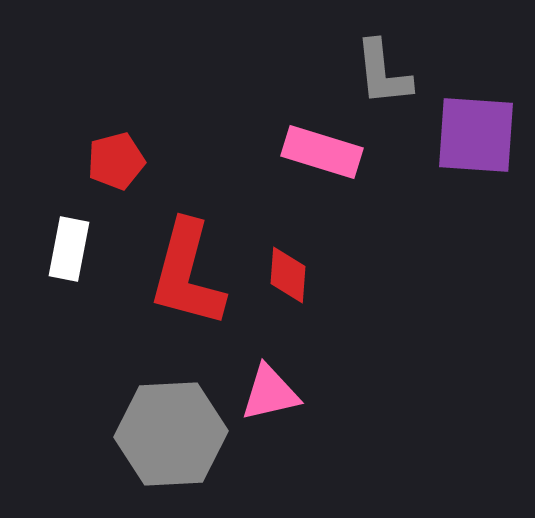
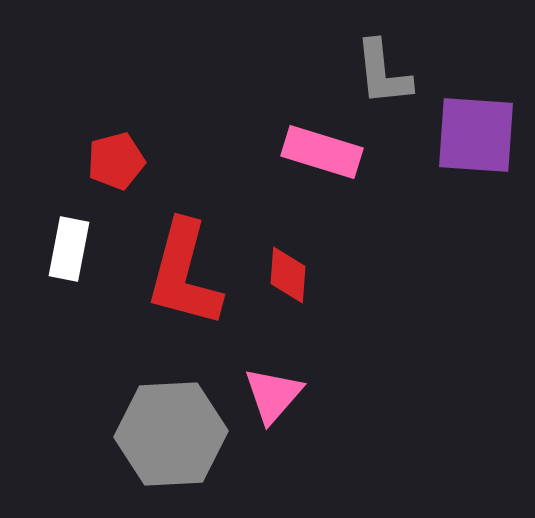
red L-shape: moved 3 px left
pink triangle: moved 3 px right, 2 px down; rotated 36 degrees counterclockwise
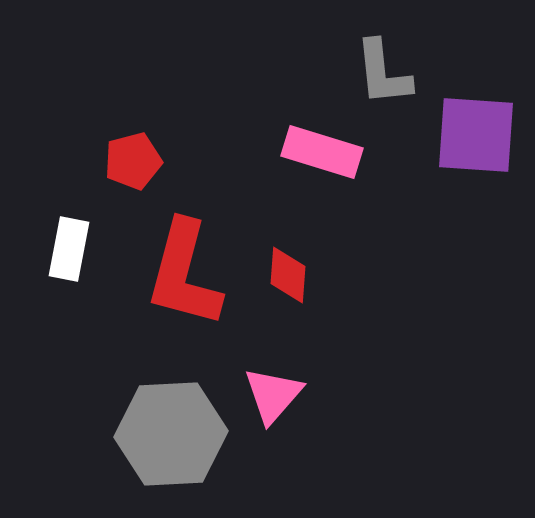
red pentagon: moved 17 px right
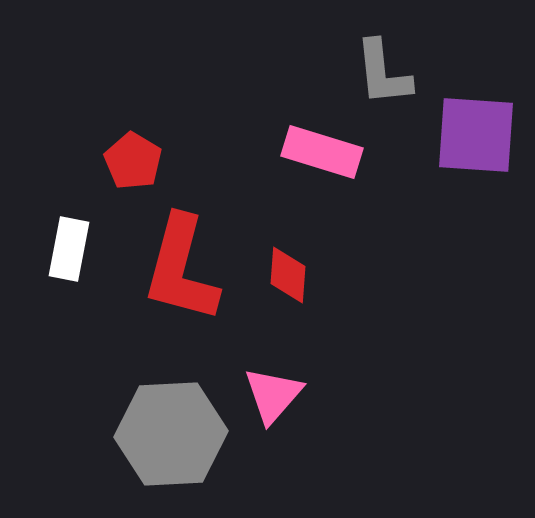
red pentagon: rotated 26 degrees counterclockwise
red L-shape: moved 3 px left, 5 px up
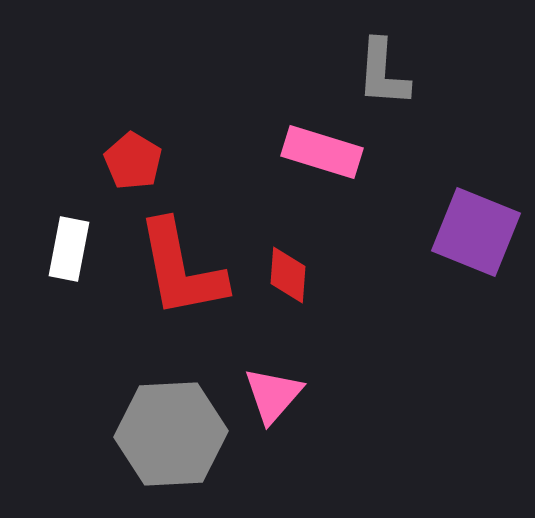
gray L-shape: rotated 10 degrees clockwise
purple square: moved 97 px down; rotated 18 degrees clockwise
red L-shape: rotated 26 degrees counterclockwise
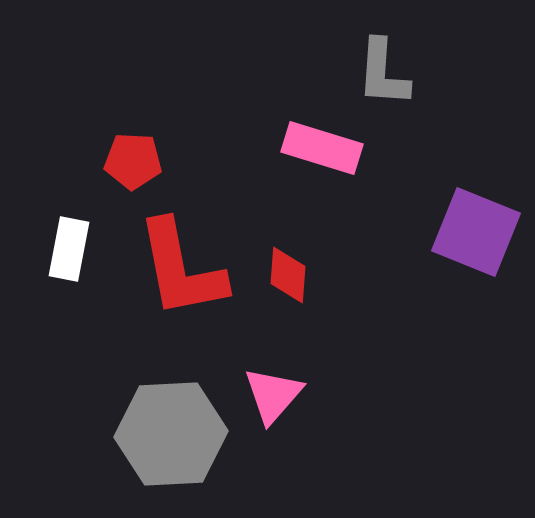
pink rectangle: moved 4 px up
red pentagon: rotated 28 degrees counterclockwise
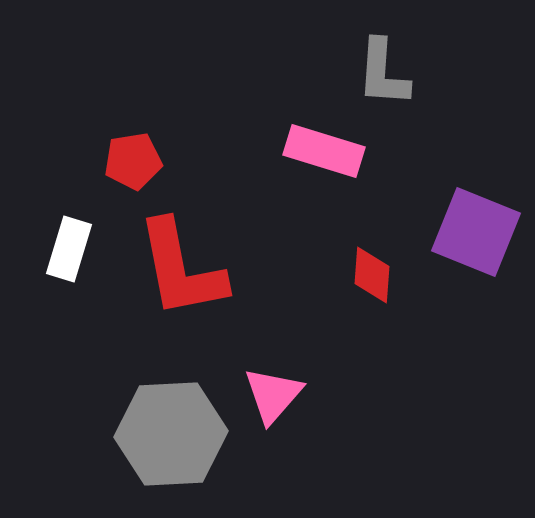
pink rectangle: moved 2 px right, 3 px down
red pentagon: rotated 12 degrees counterclockwise
white rectangle: rotated 6 degrees clockwise
red diamond: moved 84 px right
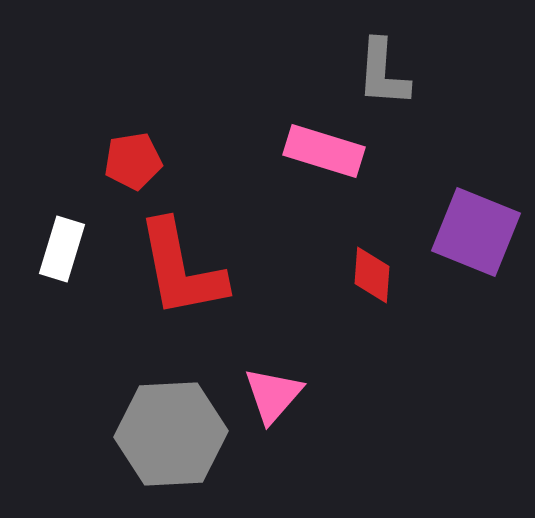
white rectangle: moved 7 px left
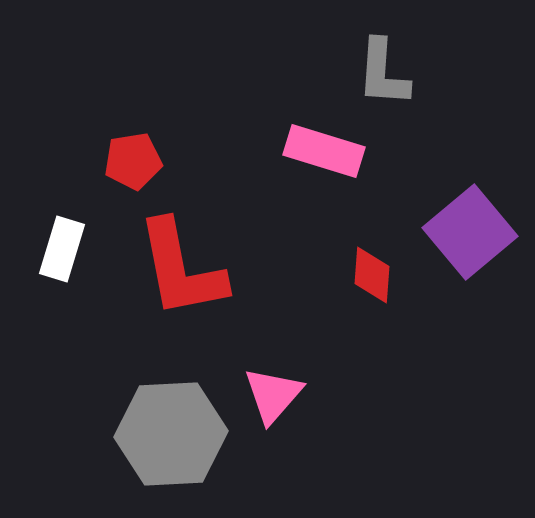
purple square: moved 6 px left; rotated 28 degrees clockwise
